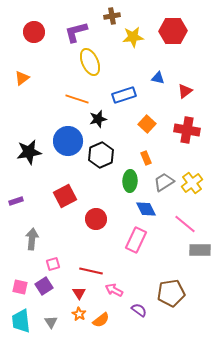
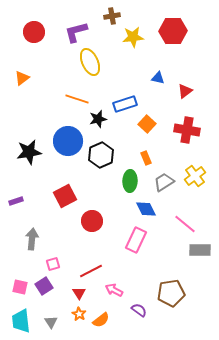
blue rectangle at (124, 95): moved 1 px right, 9 px down
yellow cross at (192, 183): moved 3 px right, 7 px up
red circle at (96, 219): moved 4 px left, 2 px down
red line at (91, 271): rotated 40 degrees counterclockwise
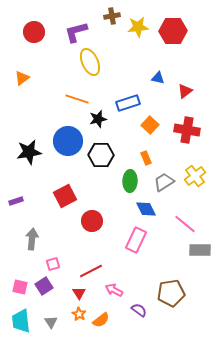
yellow star at (133, 37): moved 5 px right, 10 px up
blue rectangle at (125, 104): moved 3 px right, 1 px up
orange square at (147, 124): moved 3 px right, 1 px down
black hexagon at (101, 155): rotated 25 degrees clockwise
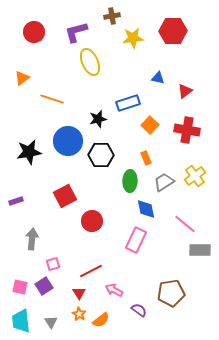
yellow star at (138, 27): moved 5 px left, 11 px down
orange line at (77, 99): moved 25 px left
blue diamond at (146, 209): rotated 15 degrees clockwise
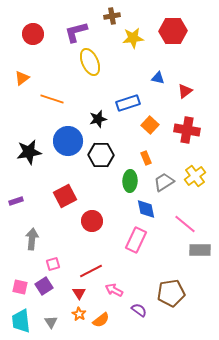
red circle at (34, 32): moved 1 px left, 2 px down
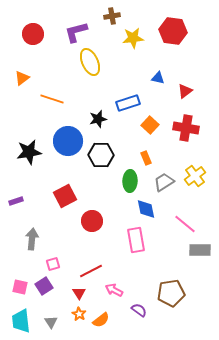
red hexagon at (173, 31): rotated 8 degrees clockwise
red cross at (187, 130): moved 1 px left, 2 px up
pink rectangle at (136, 240): rotated 35 degrees counterclockwise
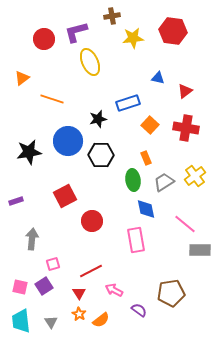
red circle at (33, 34): moved 11 px right, 5 px down
green ellipse at (130, 181): moved 3 px right, 1 px up; rotated 10 degrees counterclockwise
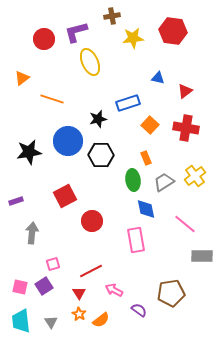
gray arrow at (32, 239): moved 6 px up
gray rectangle at (200, 250): moved 2 px right, 6 px down
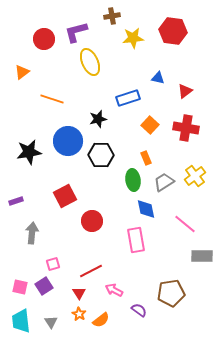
orange triangle at (22, 78): moved 6 px up
blue rectangle at (128, 103): moved 5 px up
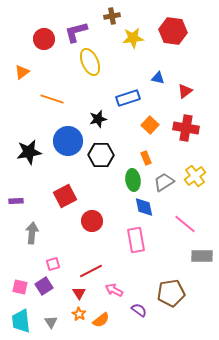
purple rectangle at (16, 201): rotated 16 degrees clockwise
blue diamond at (146, 209): moved 2 px left, 2 px up
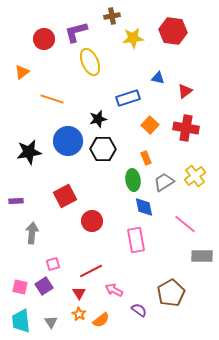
black hexagon at (101, 155): moved 2 px right, 6 px up
brown pentagon at (171, 293): rotated 20 degrees counterclockwise
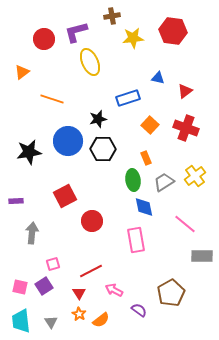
red cross at (186, 128): rotated 10 degrees clockwise
